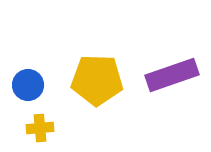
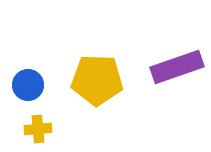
purple rectangle: moved 5 px right, 8 px up
yellow cross: moved 2 px left, 1 px down
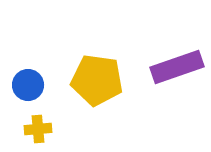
yellow pentagon: rotated 6 degrees clockwise
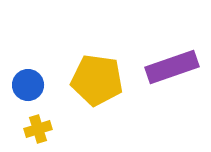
purple rectangle: moved 5 px left
yellow cross: rotated 12 degrees counterclockwise
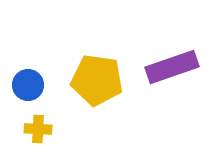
yellow cross: rotated 20 degrees clockwise
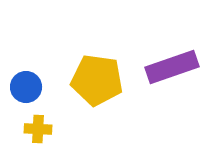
blue circle: moved 2 px left, 2 px down
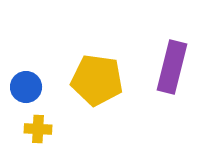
purple rectangle: rotated 57 degrees counterclockwise
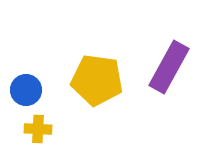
purple rectangle: moved 3 px left; rotated 15 degrees clockwise
blue circle: moved 3 px down
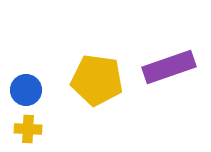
purple rectangle: rotated 42 degrees clockwise
yellow cross: moved 10 px left
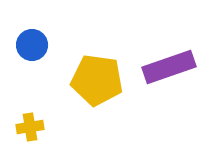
blue circle: moved 6 px right, 45 px up
yellow cross: moved 2 px right, 2 px up; rotated 12 degrees counterclockwise
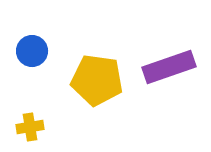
blue circle: moved 6 px down
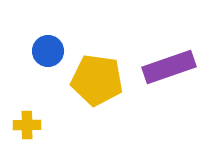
blue circle: moved 16 px right
yellow cross: moved 3 px left, 2 px up; rotated 8 degrees clockwise
